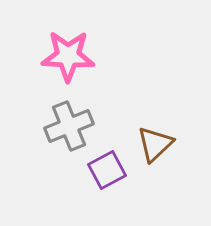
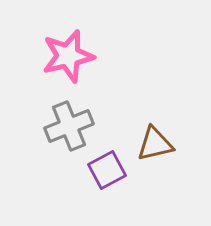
pink star: rotated 16 degrees counterclockwise
brown triangle: rotated 30 degrees clockwise
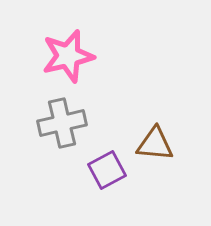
gray cross: moved 7 px left, 3 px up; rotated 9 degrees clockwise
brown triangle: rotated 18 degrees clockwise
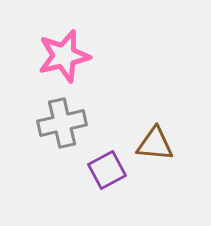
pink star: moved 4 px left
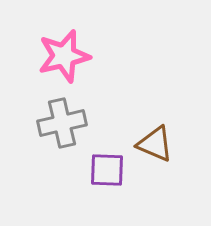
brown triangle: rotated 18 degrees clockwise
purple square: rotated 30 degrees clockwise
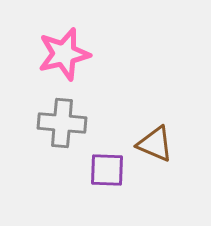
pink star: moved 2 px up
gray cross: rotated 18 degrees clockwise
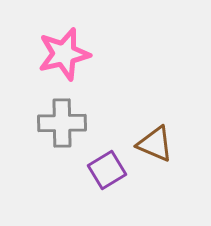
gray cross: rotated 6 degrees counterclockwise
purple square: rotated 33 degrees counterclockwise
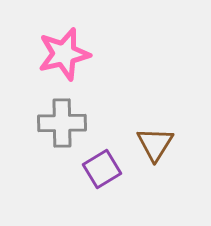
brown triangle: rotated 39 degrees clockwise
purple square: moved 5 px left, 1 px up
